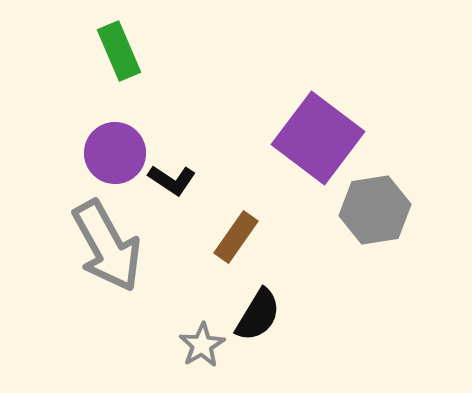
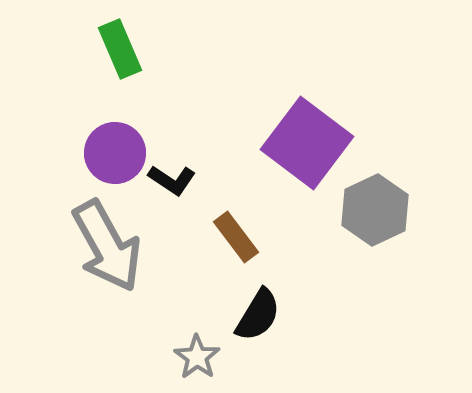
green rectangle: moved 1 px right, 2 px up
purple square: moved 11 px left, 5 px down
gray hexagon: rotated 16 degrees counterclockwise
brown rectangle: rotated 72 degrees counterclockwise
gray star: moved 5 px left, 12 px down; rotated 6 degrees counterclockwise
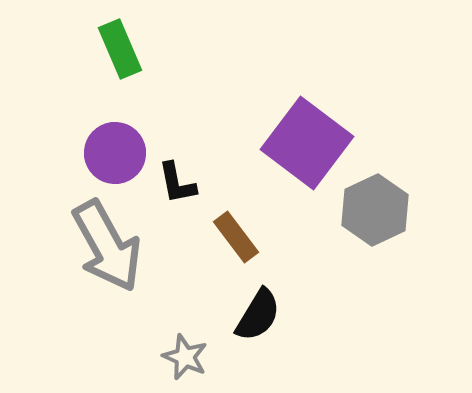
black L-shape: moved 5 px right, 3 px down; rotated 45 degrees clockwise
gray star: moved 12 px left; rotated 12 degrees counterclockwise
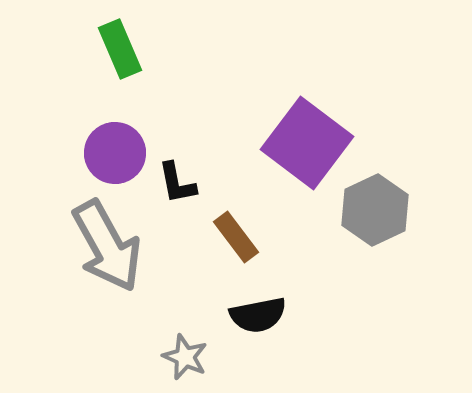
black semicircle: rotated 48 degrees clockwise
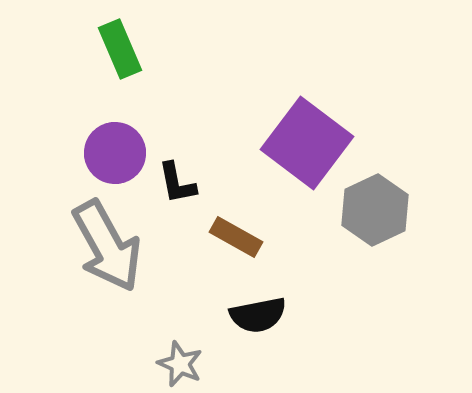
brown rectangle: rotated 24 degrees counterclockwise
gray star: moved 5 px left, 7 px down
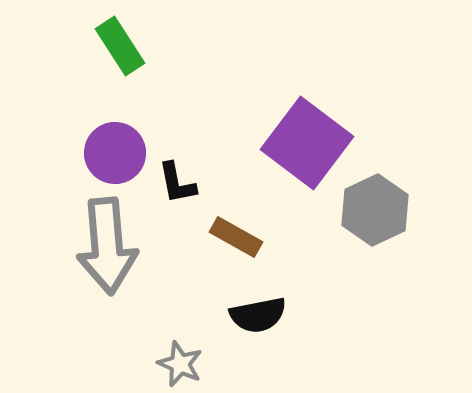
green rectangle: moved 3 px up; rotated 10 degrees counterclockwise
gray arrow: rotated 24 degrees clockwise
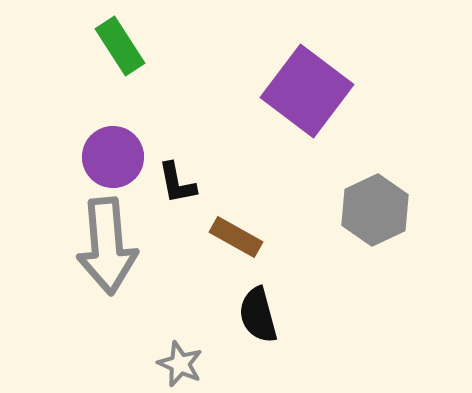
purple square: moved 52 px up
purple circle: moved 2 px left, 4 px down
black semicircle: rotated 86 degrees clockwise
